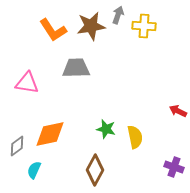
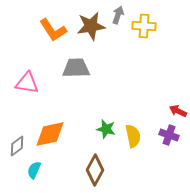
yellow semicircle: moved 2 px left, 1 px up
purple cross: moved 5 px left, 32 px up
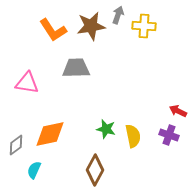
gray diamond: moved 1 px left, 1 px up
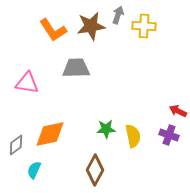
green star: rotated 18 degrees counterclockwise
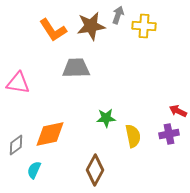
pink triangle: moved 9 px left
green star: moved 11 px up
purple cross: moved 1 px up; rotated 30 degrees counterclockwise
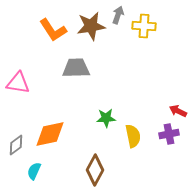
cyan semicircle: moved 1 px down
